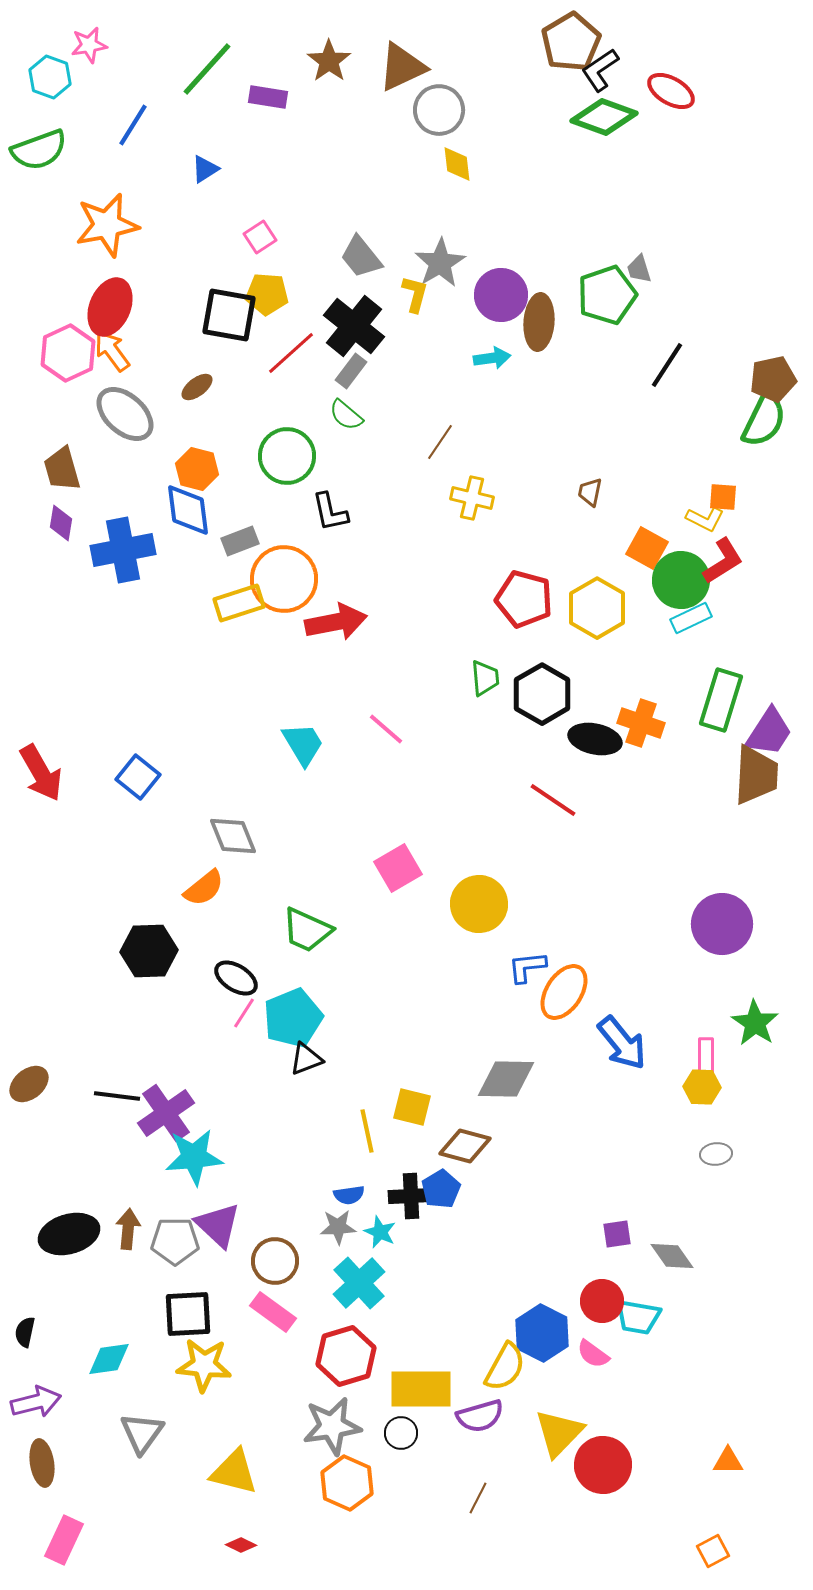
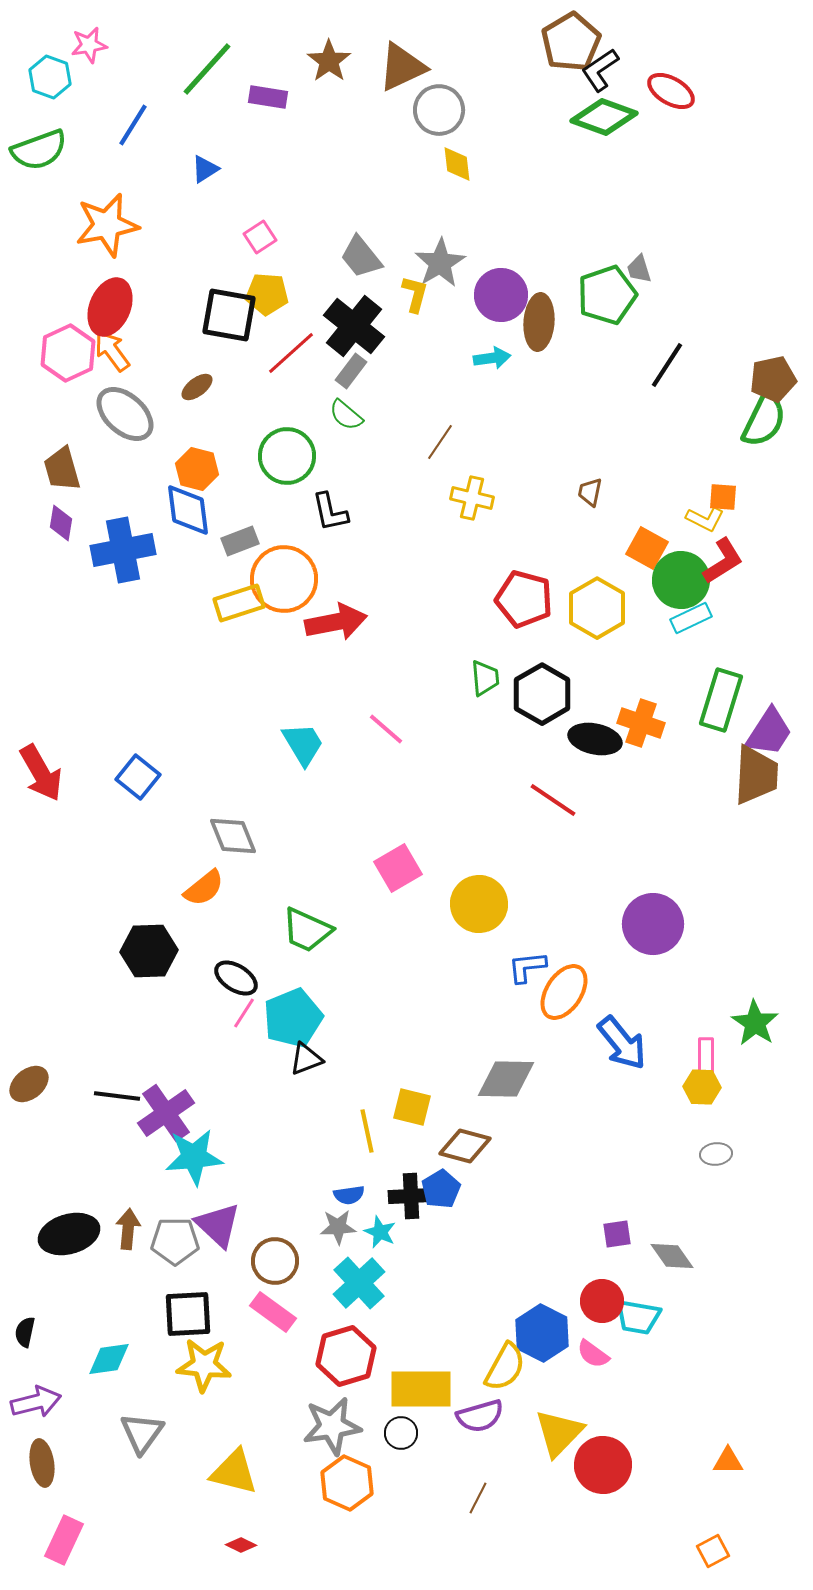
purple circle at (722, 924): moved 69 px left
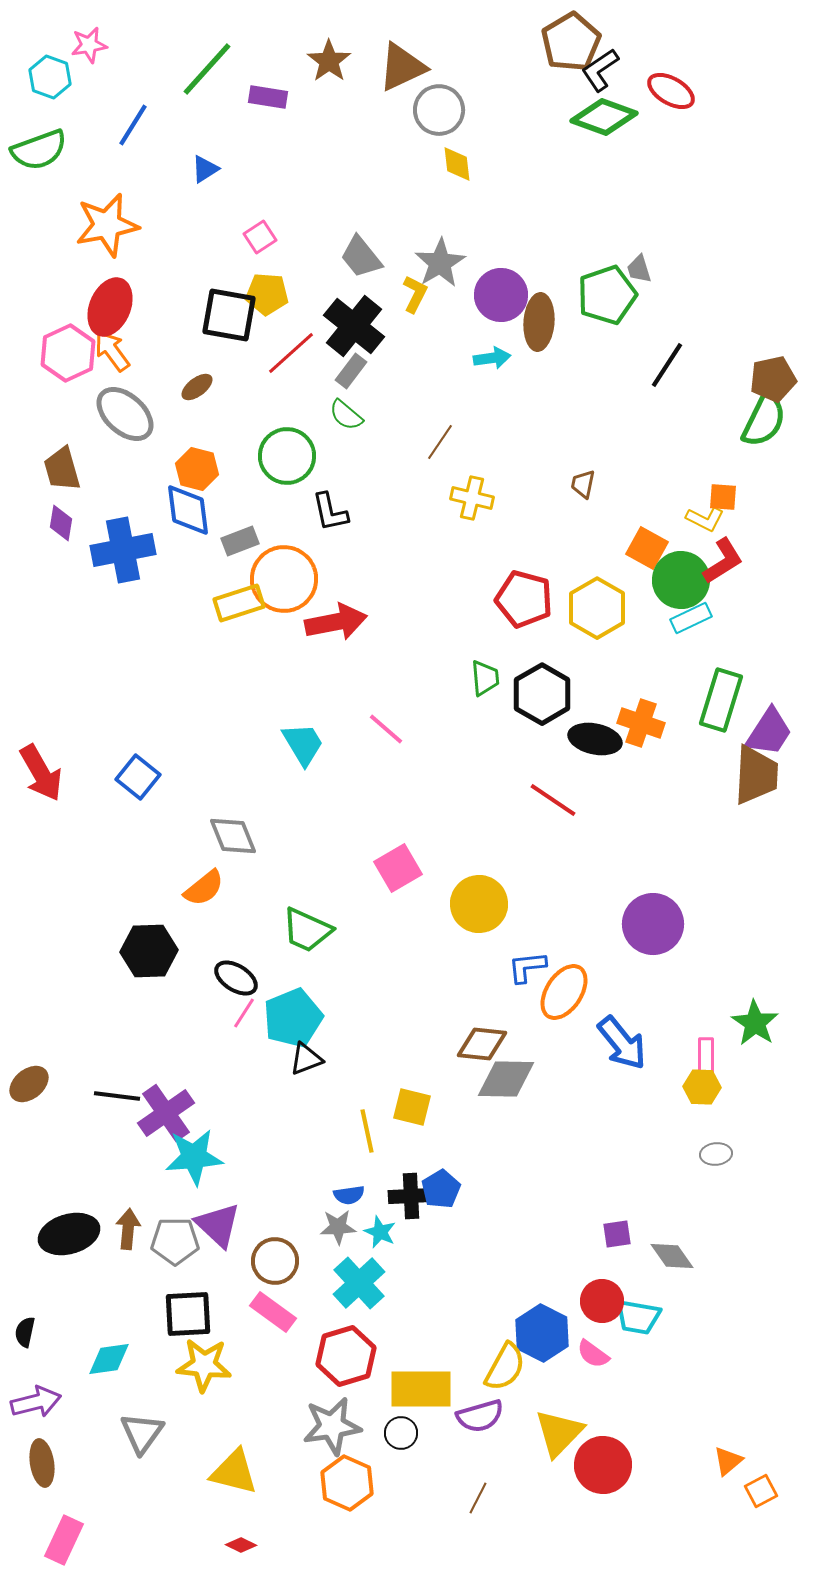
yellow L-shape at (415, 294): rotated 12 degrees clockwise
brown trapezoid at (590, 492): moved 7 px left, 8 px up
brown diamond at (465, 1146): moved 17 px right, 102 px up; rotated 9 degrees counterclockwise
orange triangle at (728, 1461): rotated 40 degrees counterclockwise
orange square at (713, 1551): moved 48 px right, 60 px up
